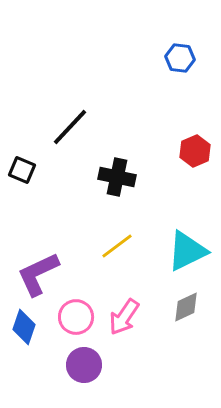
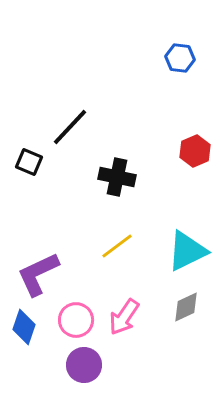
black square: moved 7 px right, 8 px up
pink circle: moved 3 px down
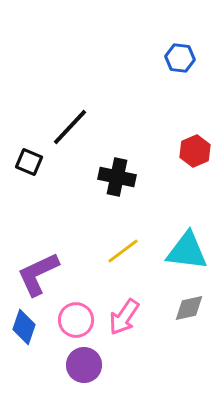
yellow line: moved 6 px right, 5 px down
cyan triangle: rotated 33 degrees clockwise
gray diamond: moved 3 px right, 1 px down; rotated 12 degrees clockwise
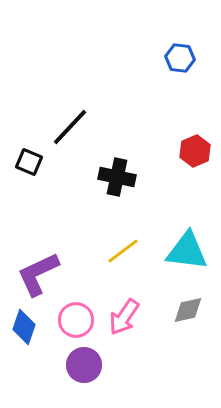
gray diamond: moved 1 px left, 2 px down
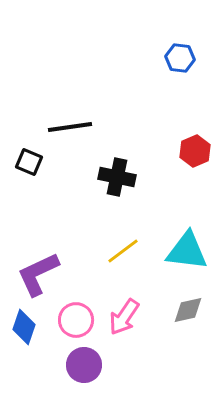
black line: rotated 39 degrees clockwise
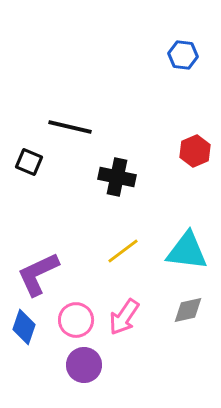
blue hexagon: moved 3 px right, 3 px up
black line: rotated 21 degrees clockwise
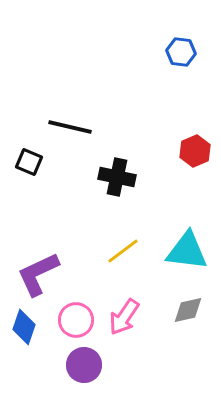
blue hexagon: moved 2 px left, 3 px up
